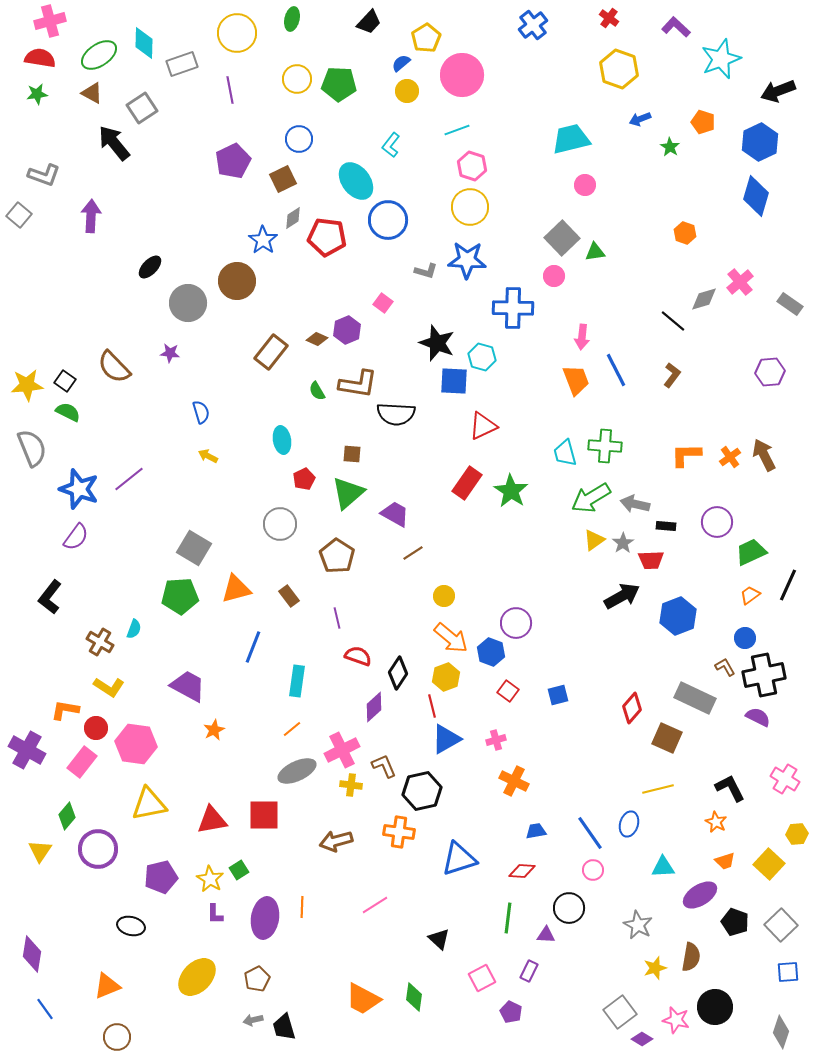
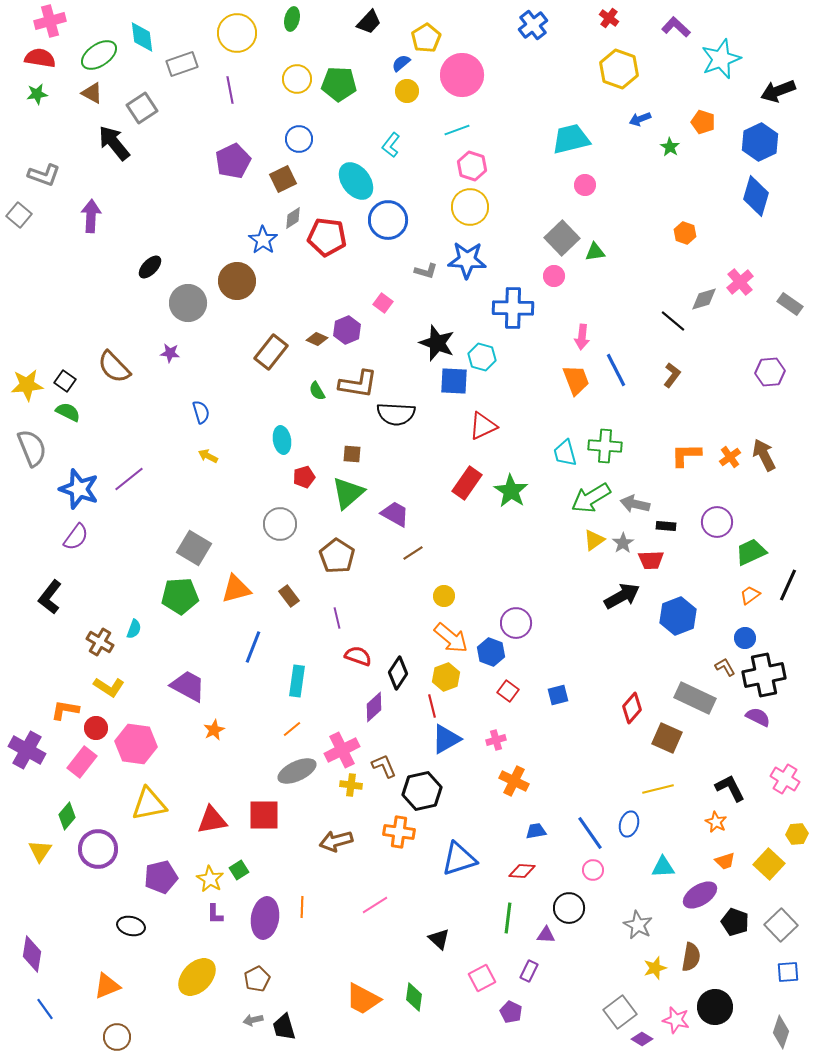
cyan diamond at (144, 43): moved 2 px left, 6 px up; rotated 8 degrees counterclockwise
red pentagon at (304, 479): moved 2 px up; rotated 10 degrees clockwise
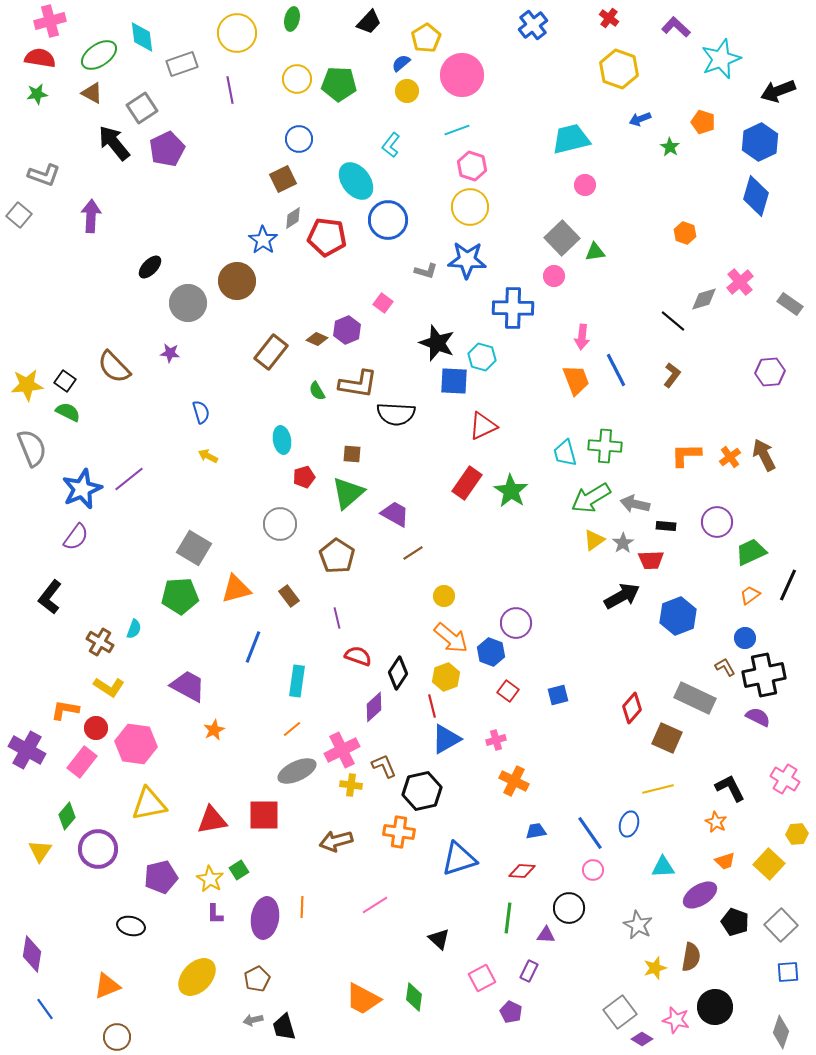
purple pentagon at (233, 161): moved 66 px left, 12 px up
blue star at (79, 489): moved 3 px right; rotated 30 degrees clockwise
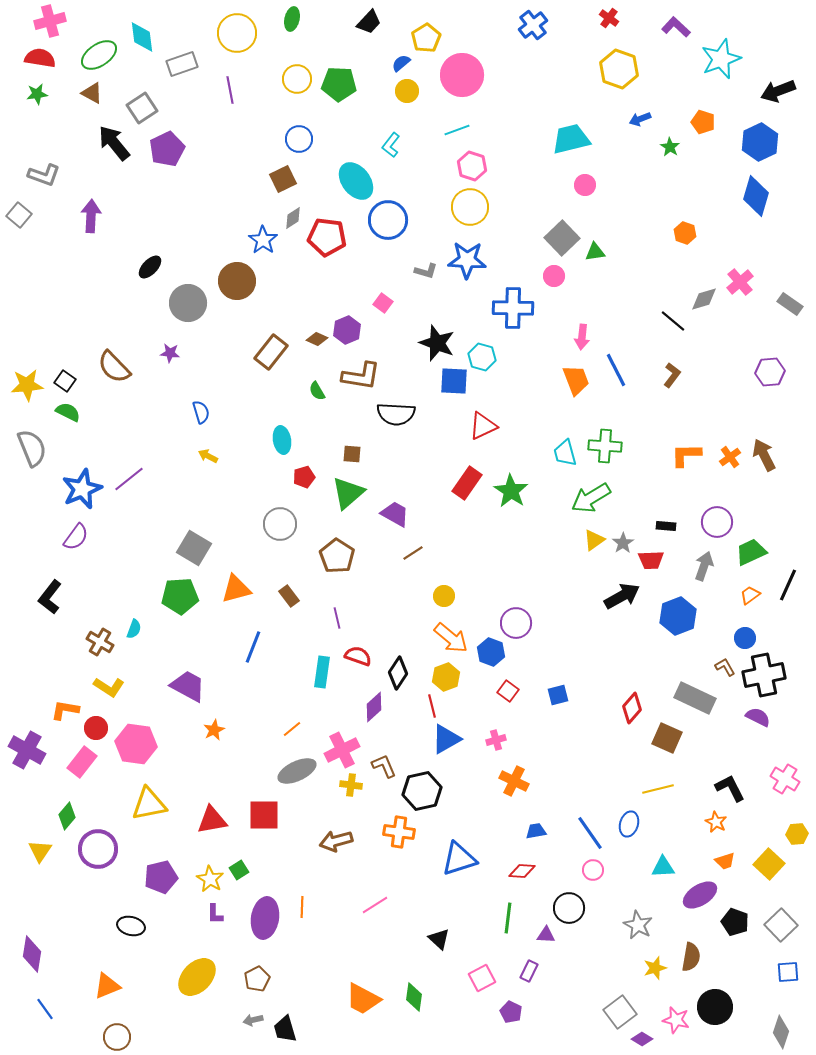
brown L-shape at (358, 384): moved 3 px right, 8 px up
gray arrow at (635, 504): moved 69 px right, 62 px down; rotated 96 degrees clockwise
cyan rectangle at (297, 681): moved 25 px right, 9 px up
black trapezoid at (284, 1027): moved 1 px right, 2 px down
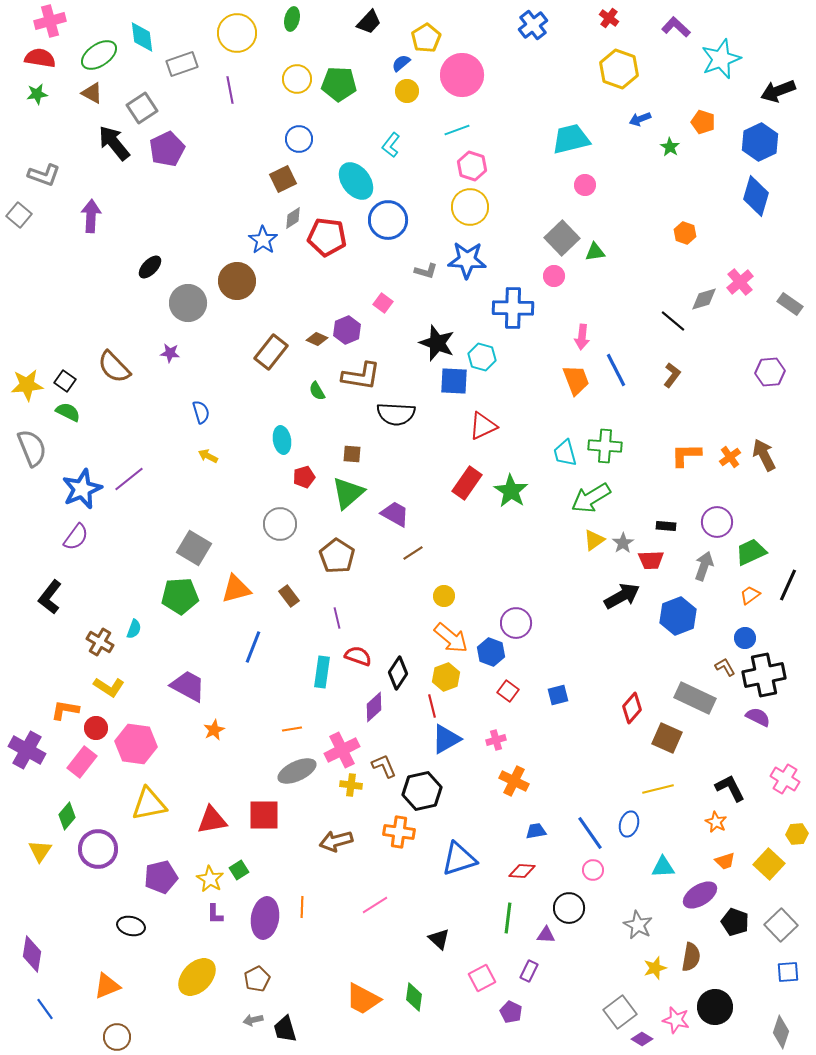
orange line at (292, 729): rotated 30 degrees clockwise
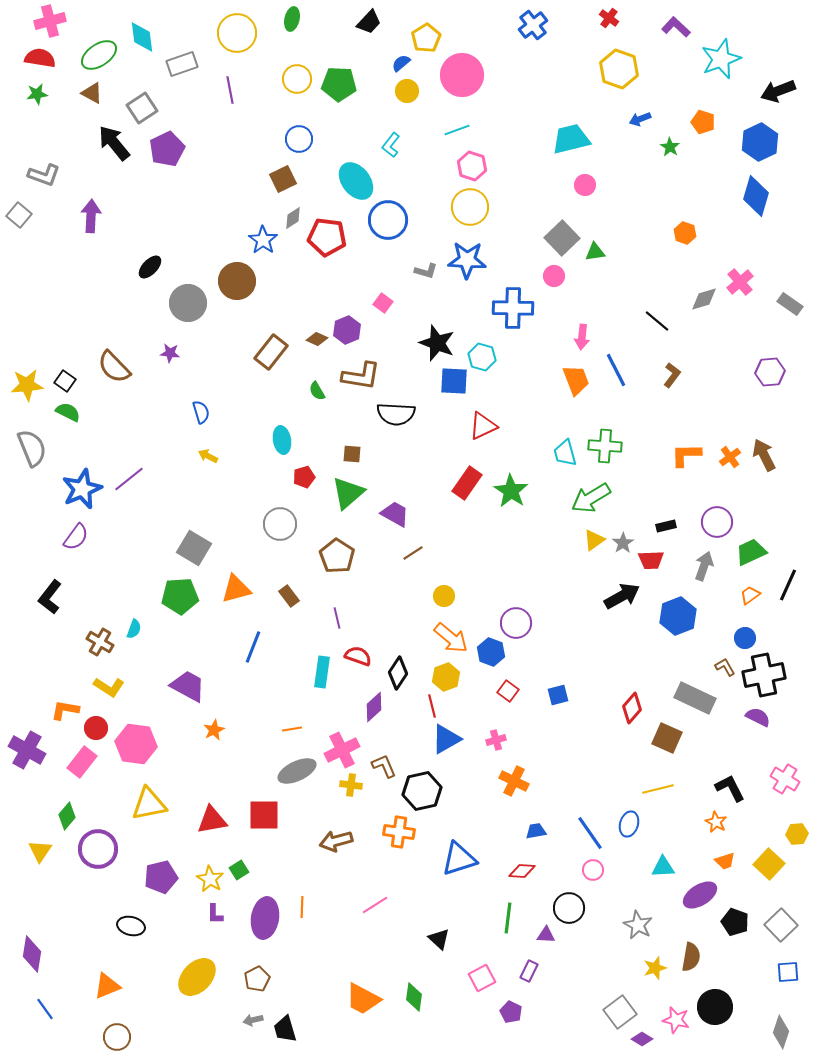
black line at (673, 321): moved 16 px left
black rectangle at (666, 526): rotated 18 degrees counterclockwise
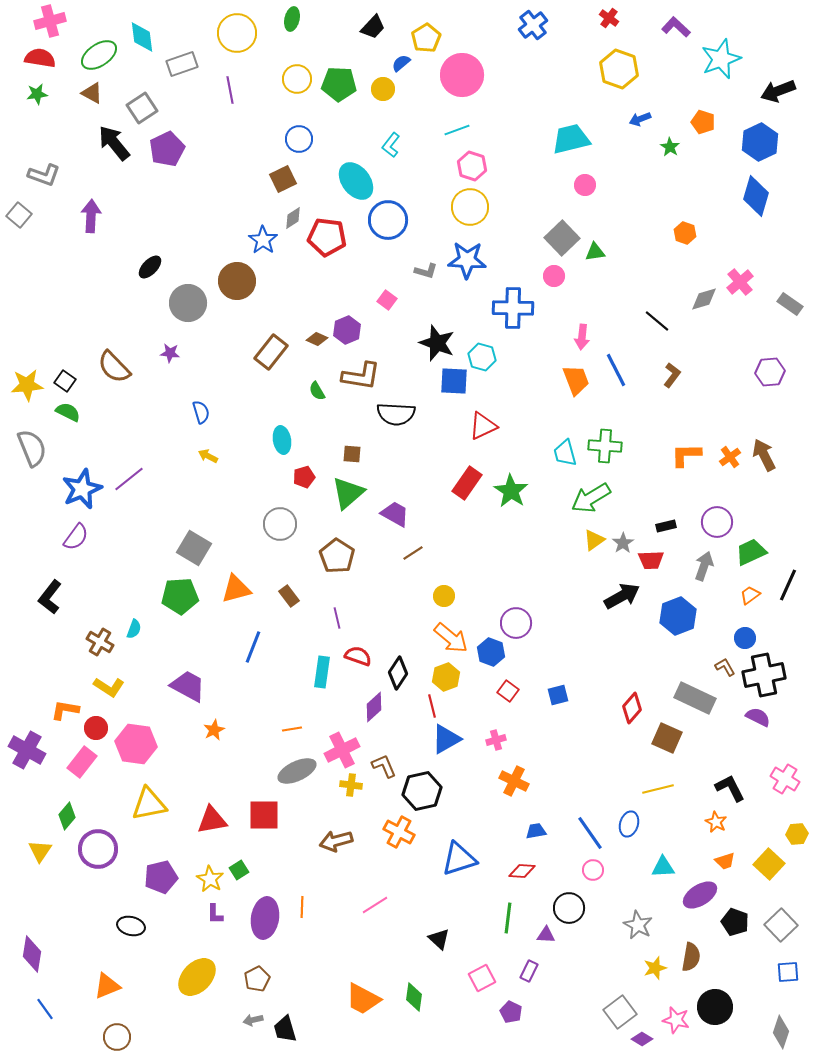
black trapezoid at (369, 22): moved 4 px right, 5 px down
yellow circle at (407, 91): moved 24 px left, 2 px up
pink square at (383, 303): moved 4 px right, 3 px up
orange cross at (399, 832): rotated 20 degrees clockwise
